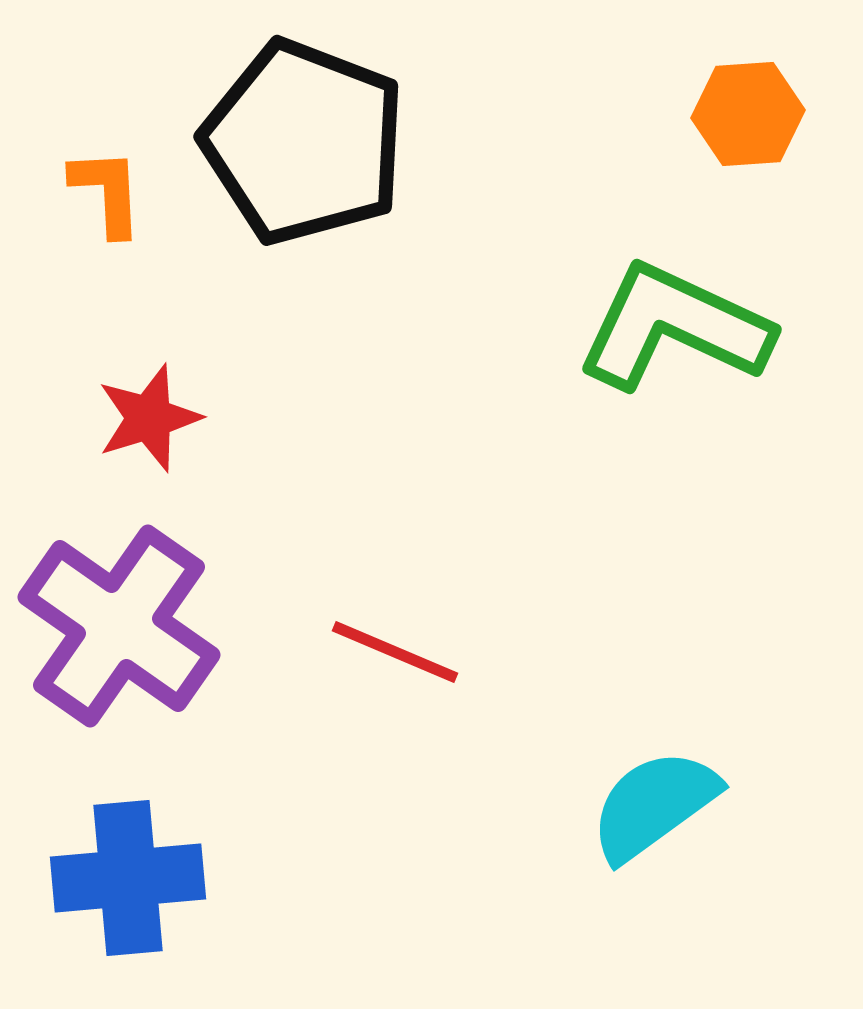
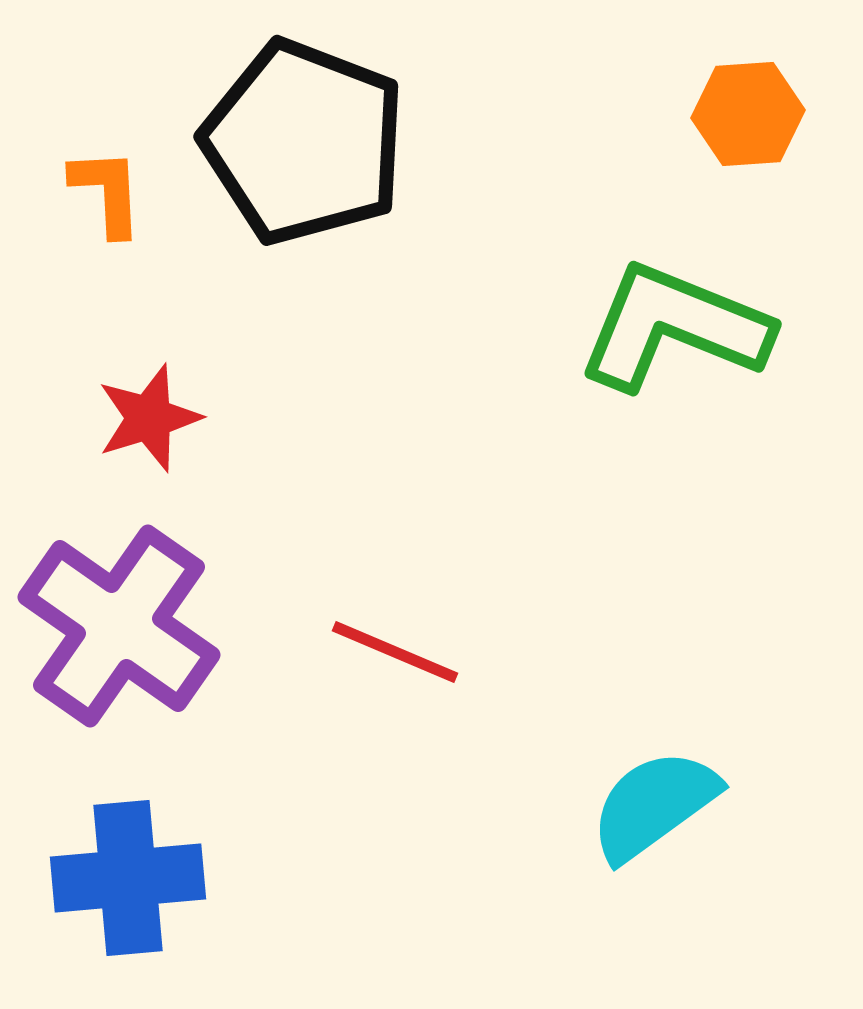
green L-shape: rotated 3 degrees counterclockwise
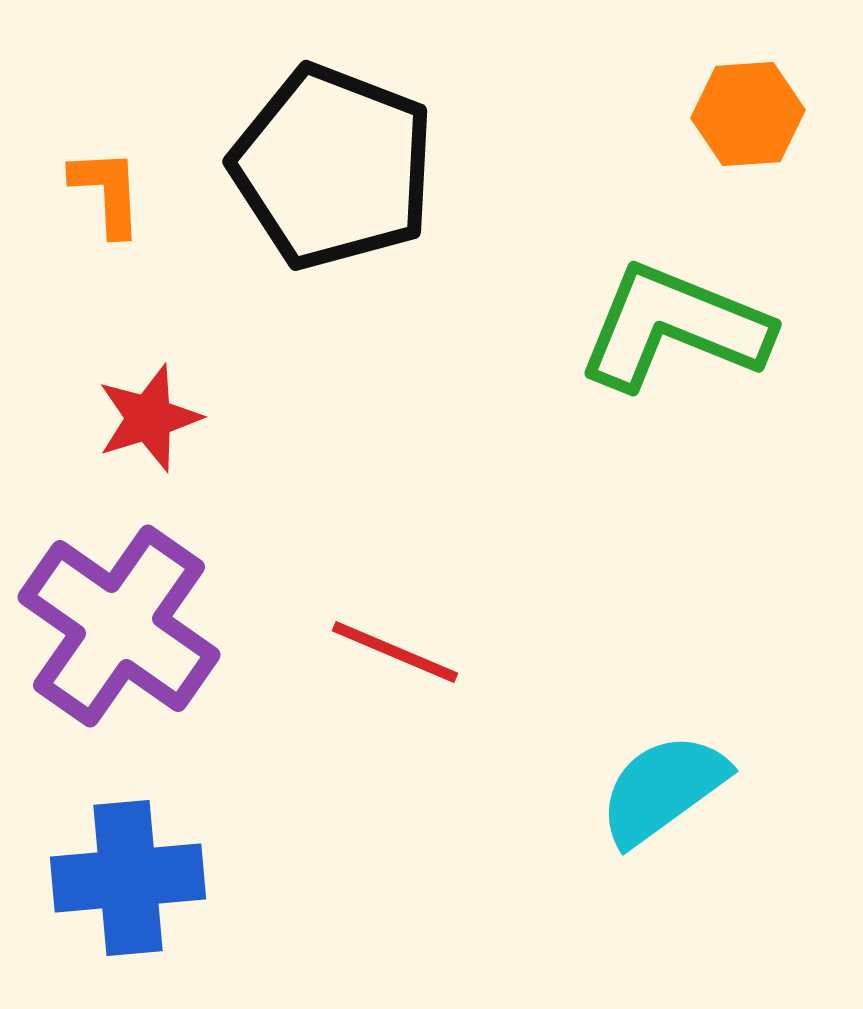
black pentagon: moved 29 px right, 25 px down
cyan semicircle: moved 9 px right, 16 px up
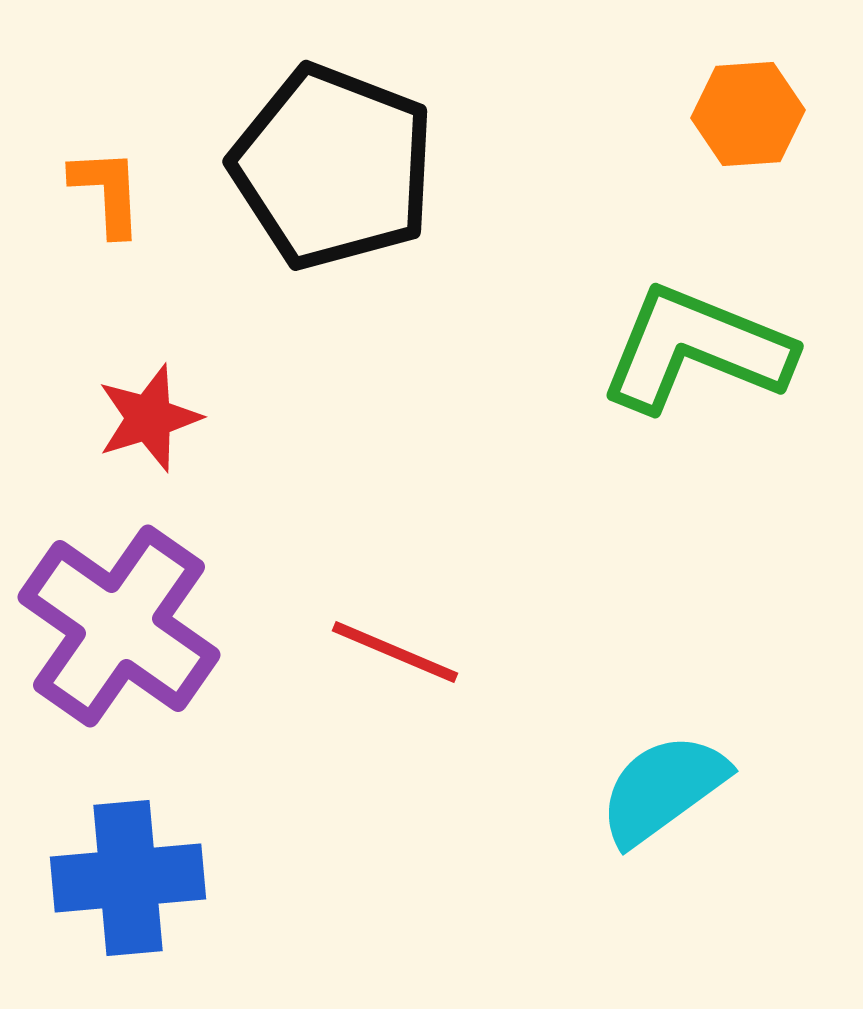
green L-shape: moved 22 px right, 22 px down
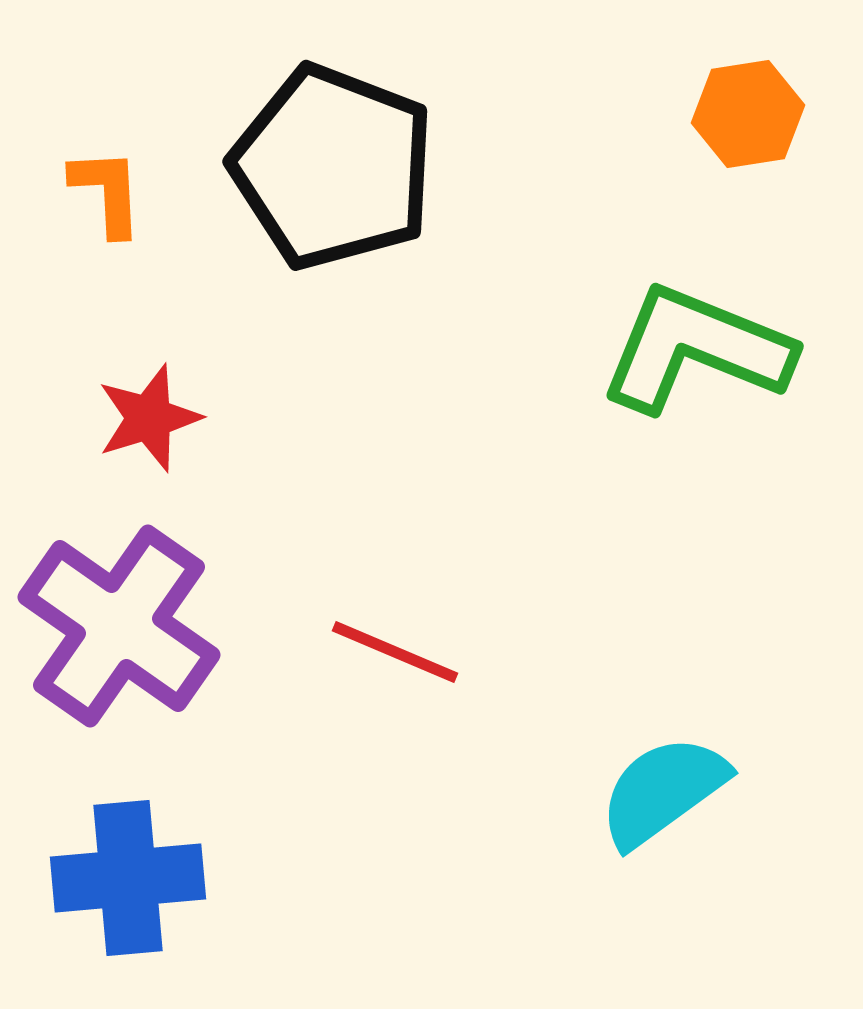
orange hexagon: rotated 5 degrees counterclockwise
cyan semicircle: moved 2 px down
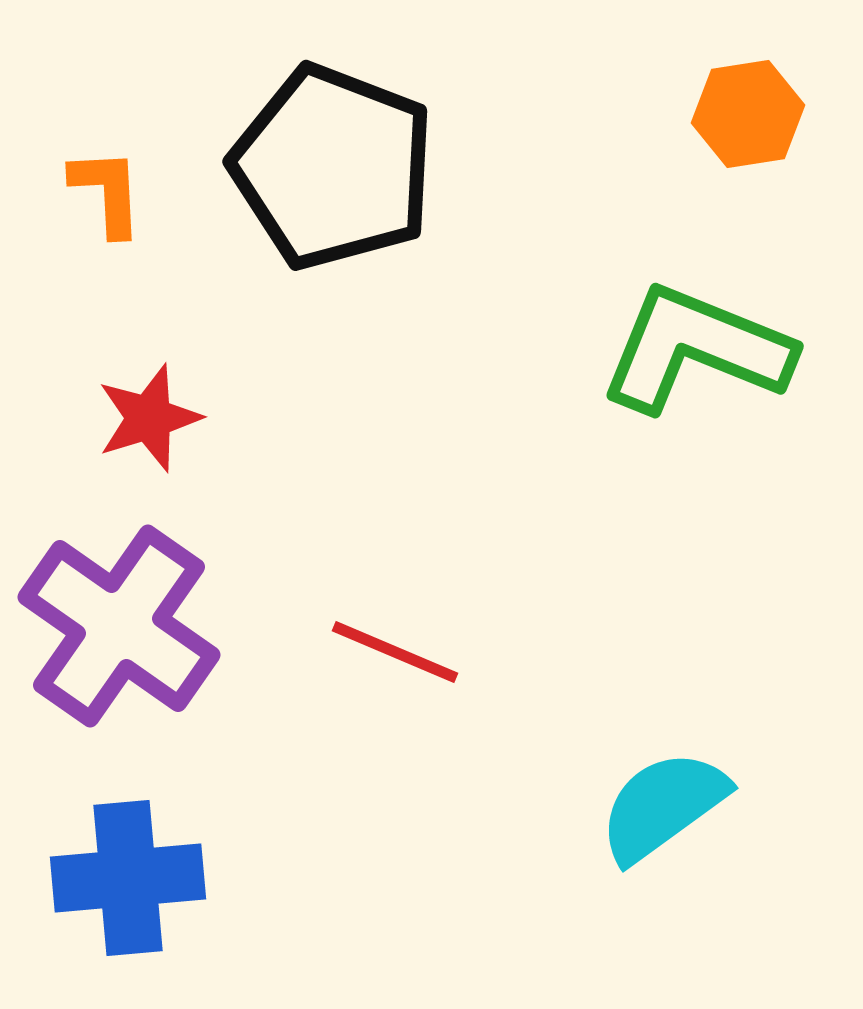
cyan semicircle: moved 15 px down
